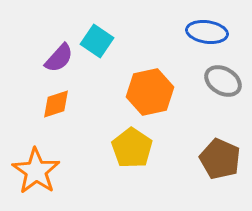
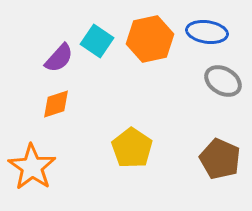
orange hexagon: moved 53 px up
orange star: moved 4 px left, 4 px up
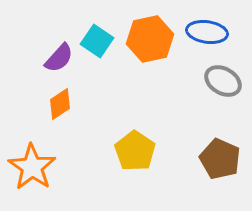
orange diamond: moved 4 px right; rotated 16 degrees counterclockwise
yellow pentagon: moved 3 px right, 3 px down
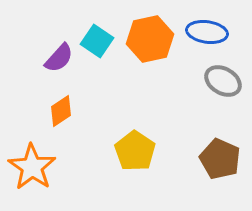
orange diamond: moved 1 px right, 7 px down
